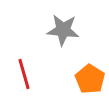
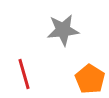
gray star: rotated 12 degrees counterclockwise
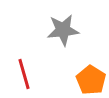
orange pentagon: moved 1 px right, 1 px down
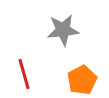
orange pentagon: moved 9 px left; rotated 12 degrees clockwise
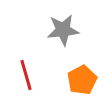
red line: moved 2 px right, 1 px down
